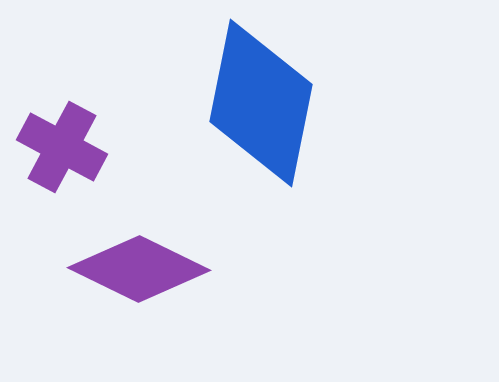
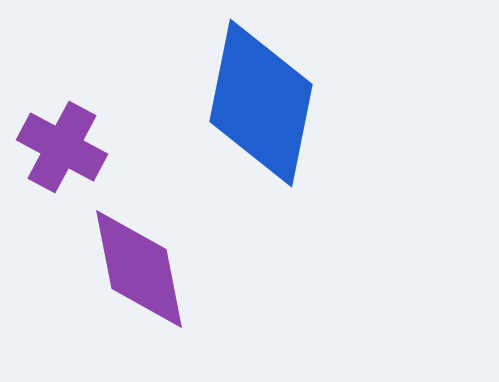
purple diamond: rotated 53 degrees clockwise
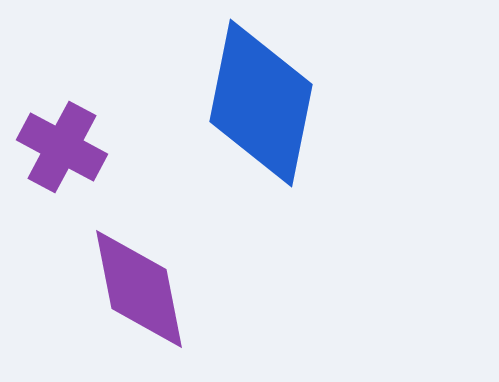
purple diamond: moved 20 px down
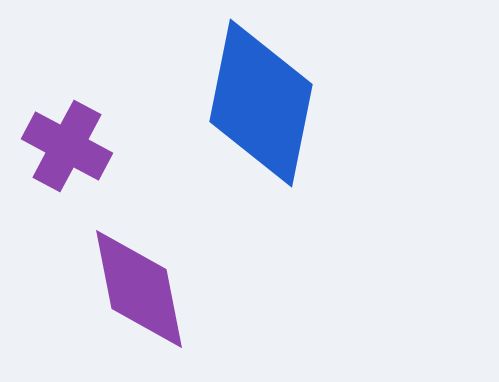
purple cross: moved 5 px right, 1 px up
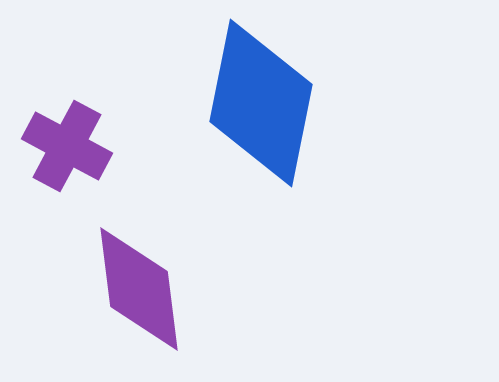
purple diamond: rotated 4 degrees clockwise
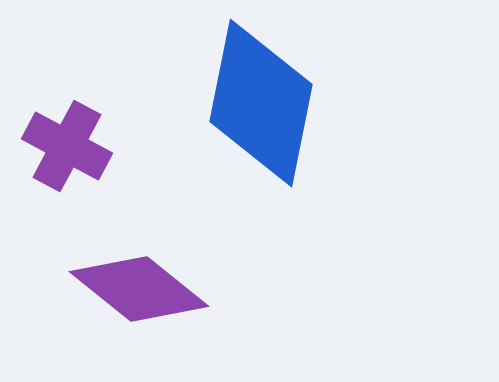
purple diamond: rotated 44 degrees counterclockwise
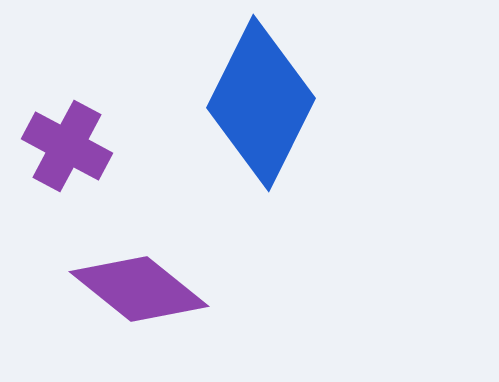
blue diamond: rotated 15 degrees clockwise
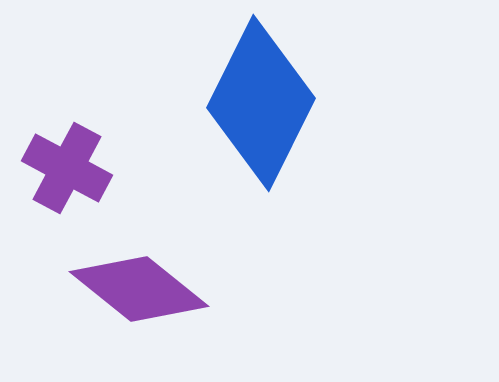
purple cross: moved 22 px down
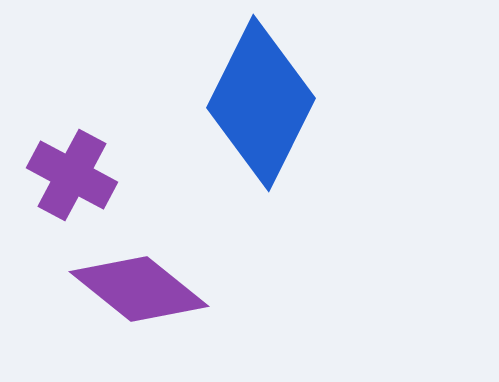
purple cross: moved 5 px right, 7 px down
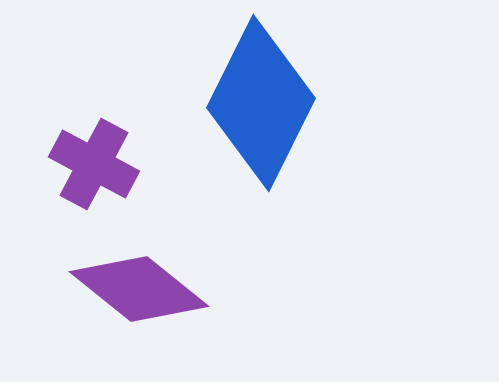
purple cross: moved 22 px right, 11 px up
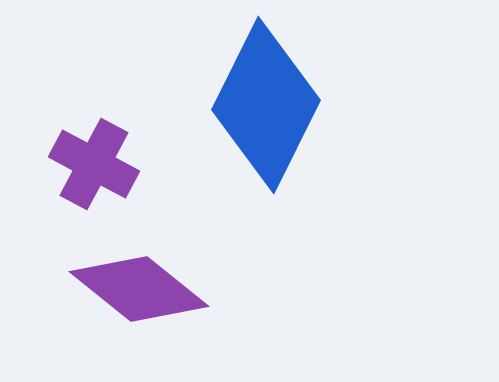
blue diamond: moved 5 px right, 2 px down
